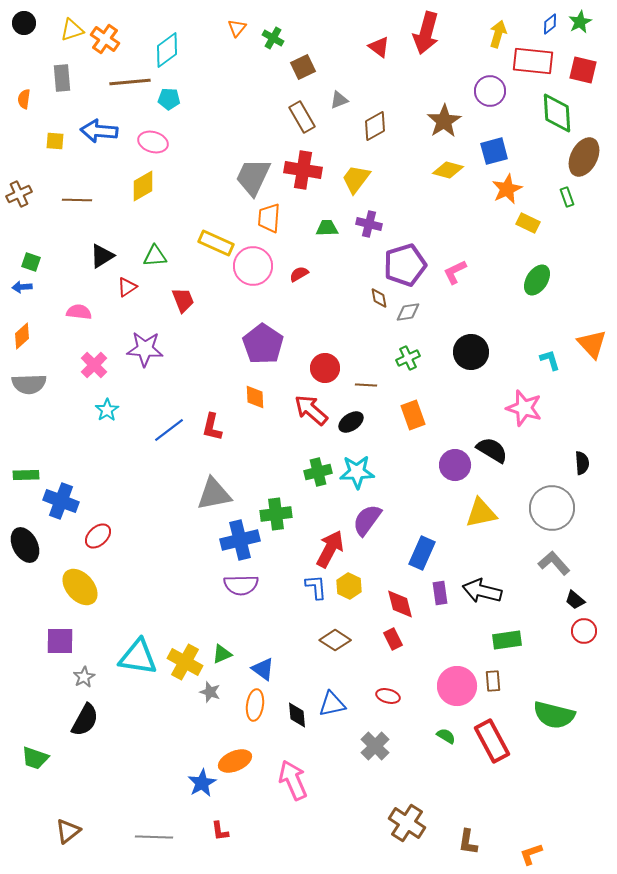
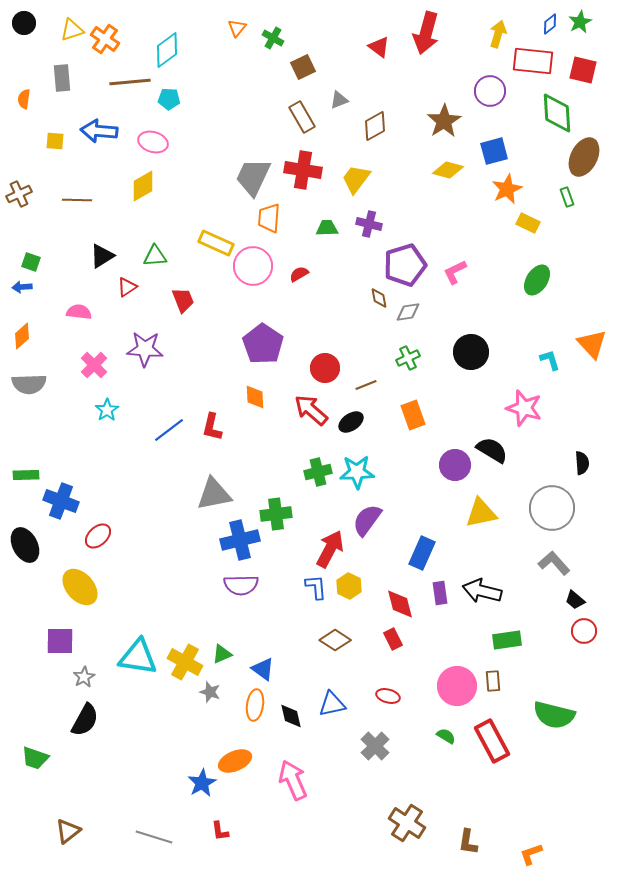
brown line at (366, 385): rotated 25 degrees counterclockwise
black diamond at (297, 715): moved 6 px left, 1 px down; rotated 8 degrees counterclockwise
gray line at (154, 837): rotated 15 degrees clockwise
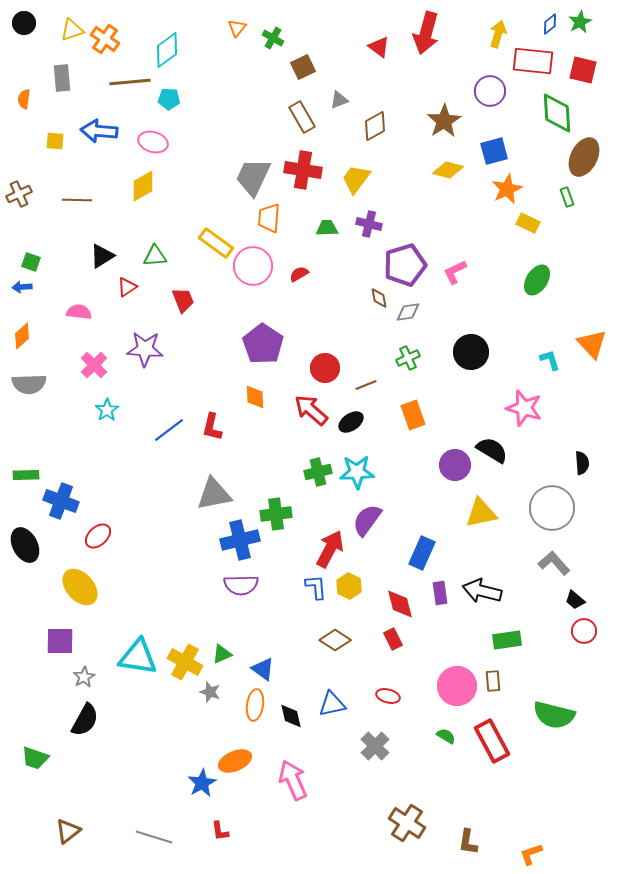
yellow rectangle at (216, 243): rotated 12 degrees clockwise
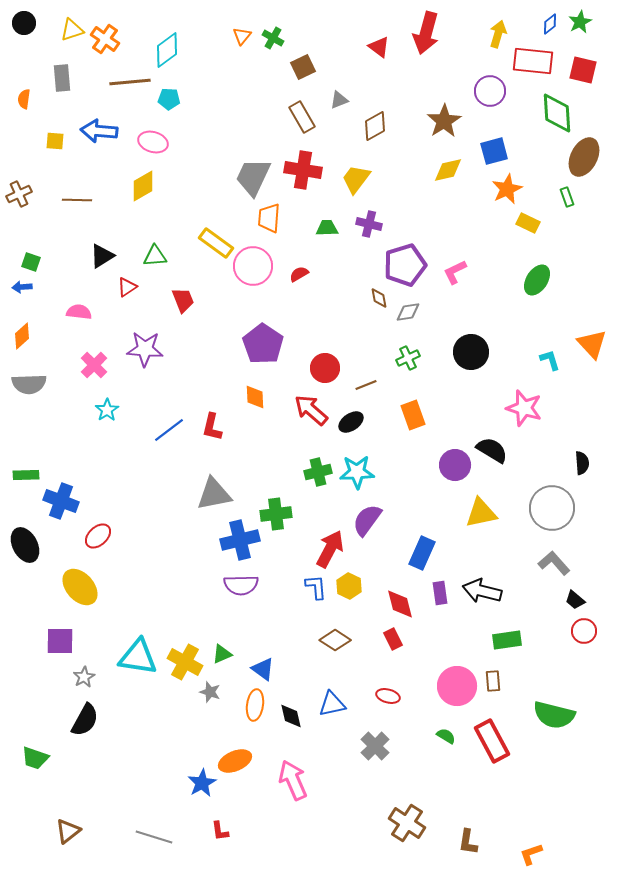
orange triangle at (237, 28): moved 5 px right, 8 px down
yellow diamond at (448, 170): rotated 28 degrees counterclockwise
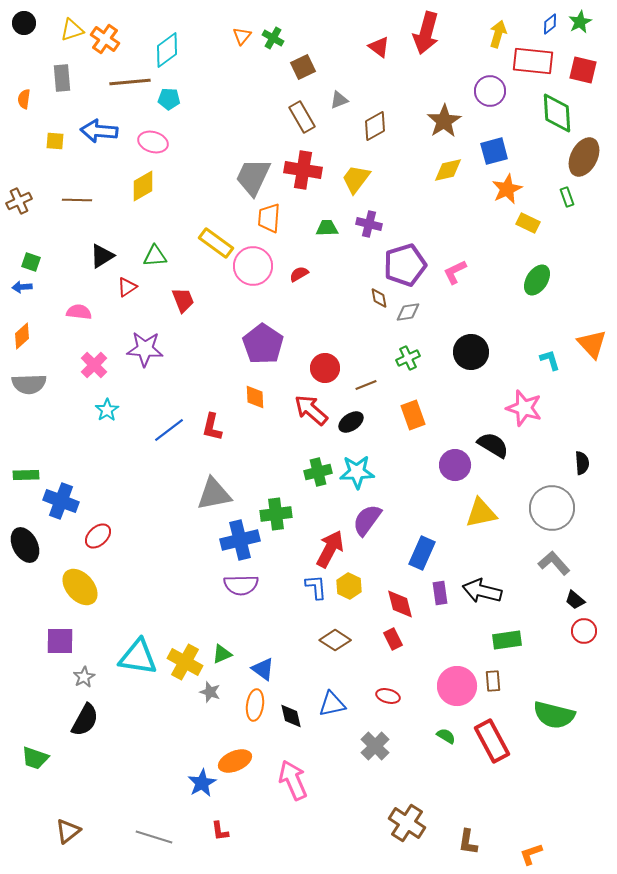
brown cross at (19, 194): moved 7 px down
black semicircle at (492, 450): moved 1 px right, 5 px up
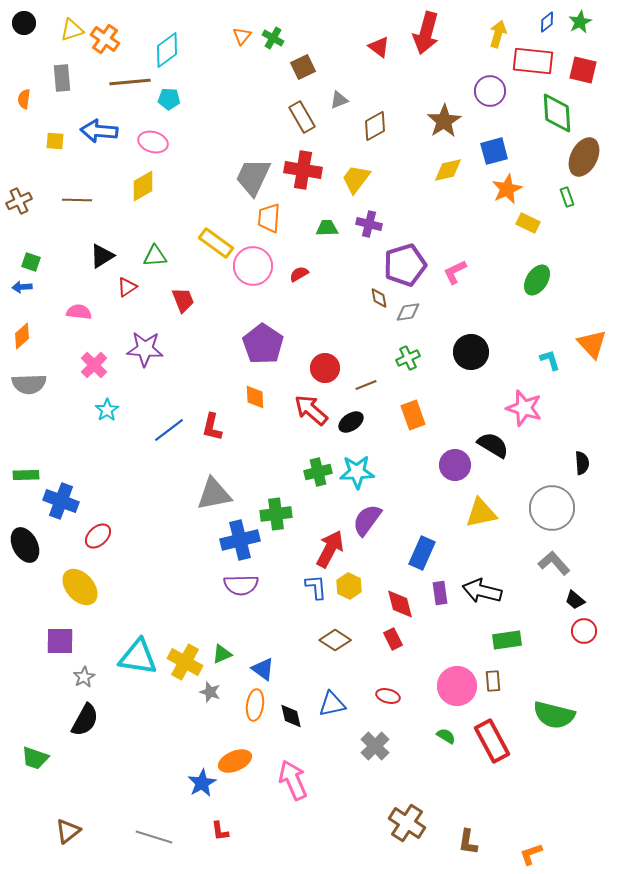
blue diamond at (550, 24): moved 3 px left, 2 px up
